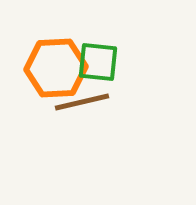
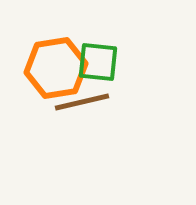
orange hexagon: rotated 6 degrees counterclockwise
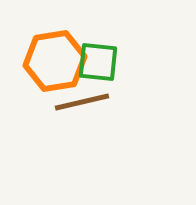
orange hexagon: moved 1 px left, 7 px up
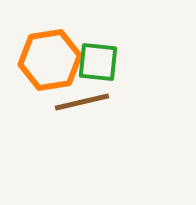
orange hexagon: moved 5 px left, 1 px up
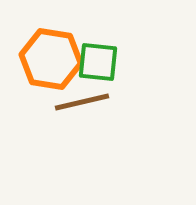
orange hexagon: moved 1 px right, 1 px up; rotated 18 degrees clockwise
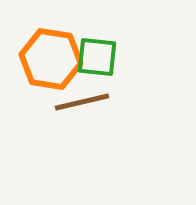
green square: moved 1 px left, 5 px up
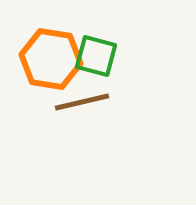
green square: moved 1 px left, 1 px up; rotated 9 degrees clockwise
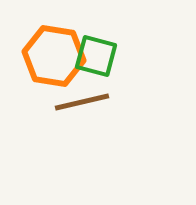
orange hexagon: moved 3 px right, 3 px up
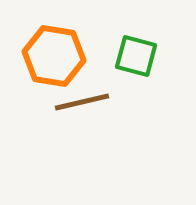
green square: moved 40 px right
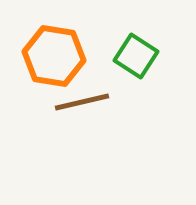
green square: rotated 18 degrees clockwise
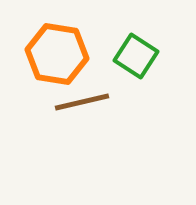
orange hexagon: moved 3 px right, 2 px up
